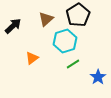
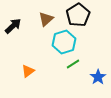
cyan hexagon: moved 1 px left, 1 px down
orange triangle: moved 4 px left, 13 px down
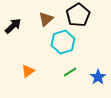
cyan hexagon: moved 1 px left
green line: moved 3 px left, 8 px down
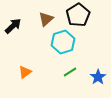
orange triangle: moved 3 px left, 1 px down
